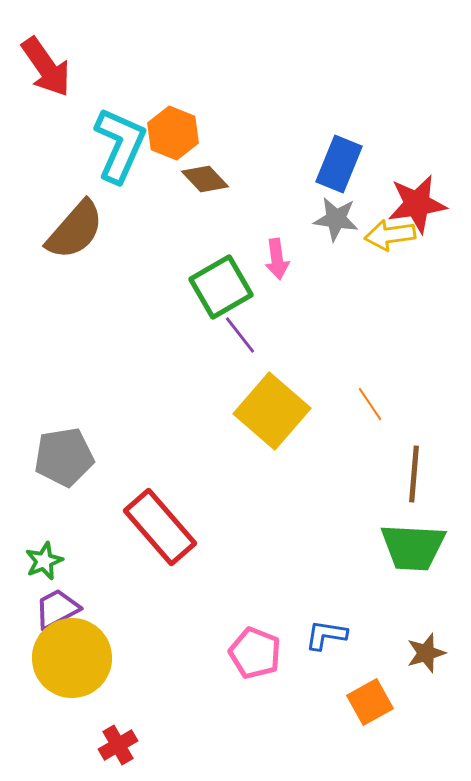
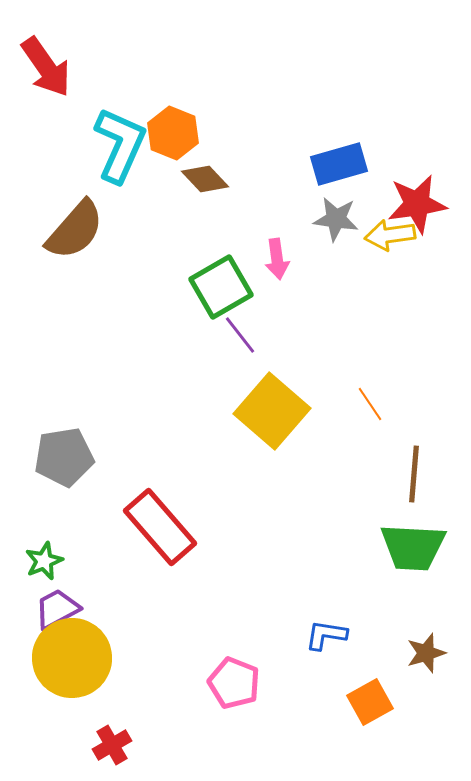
blue rectangle: rotated 52 degrees clockwise
pink pentagon: moved 21 px left, 30 px down
red cross: moved 6 px left
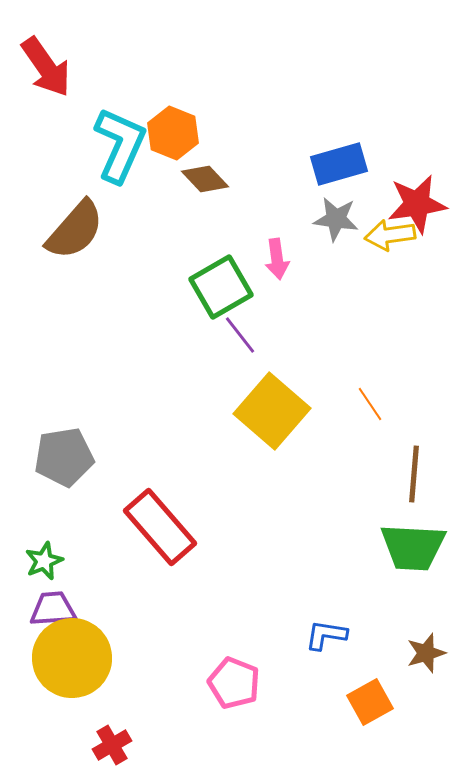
purple trapezoid: moved 4 px left; rotated 24 degrees clockwise
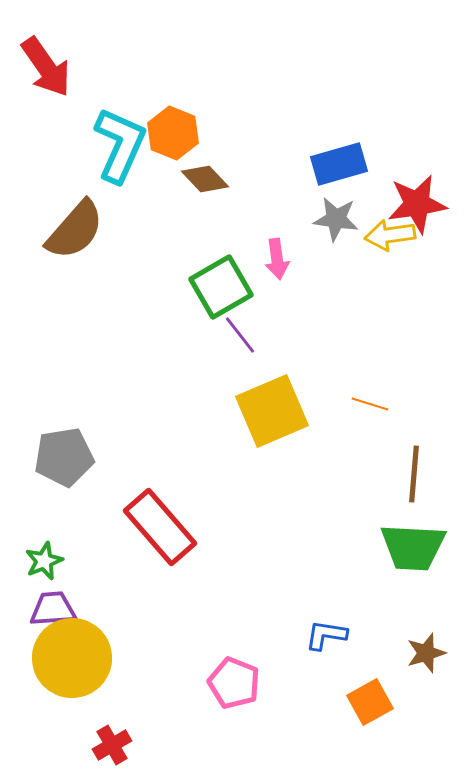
orange line: rotated 39 degrees counterclockwise
yellow square: rotated 26 degrees clockwise
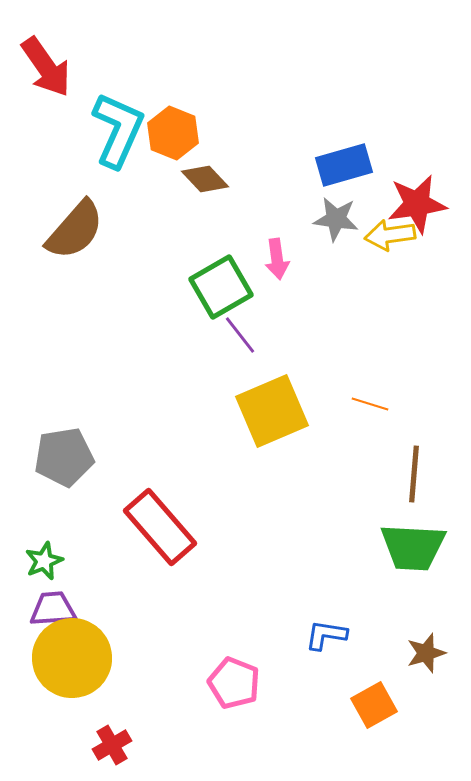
cyan L-shape: moved 2 px left, 15 px up
blue rectangle: moved 5 px right, 1 px down
orange square: moved 4 px right, 3 px down
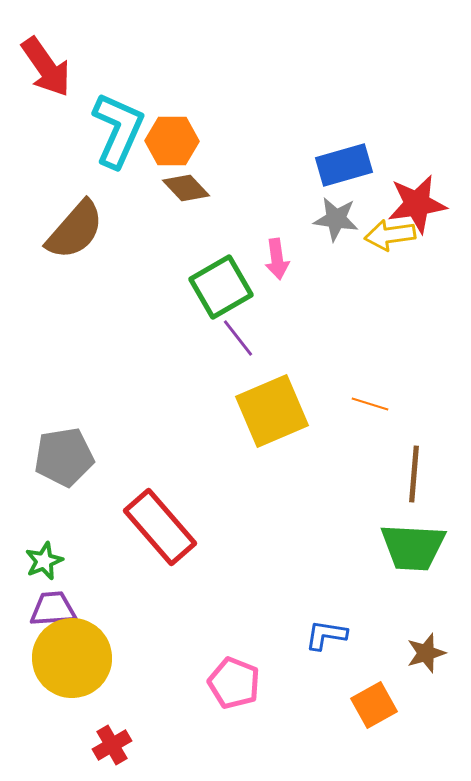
orange hexagon: moved 1 px left, 8 px down; rotated 21 degrees counterclockwise
brown diamond: moved 19 px left, 9 px down
purple line: moved 2 px left, 3 px down
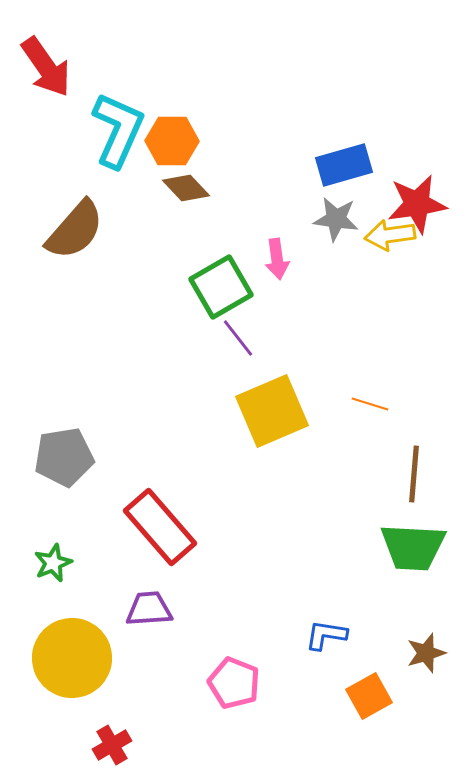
green star: moved 9 px right, 2 px down
purple trapezoid: moved 96 px right
orange square: moved 5 px left, 9 px up
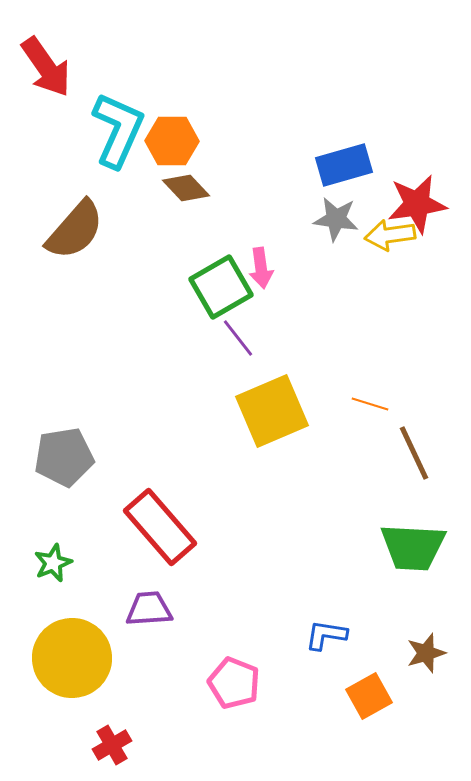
pink arrow: moved 16 px left, 9 px down
brown line: moved 21 px up; rotated 30 degrees counterclockwise
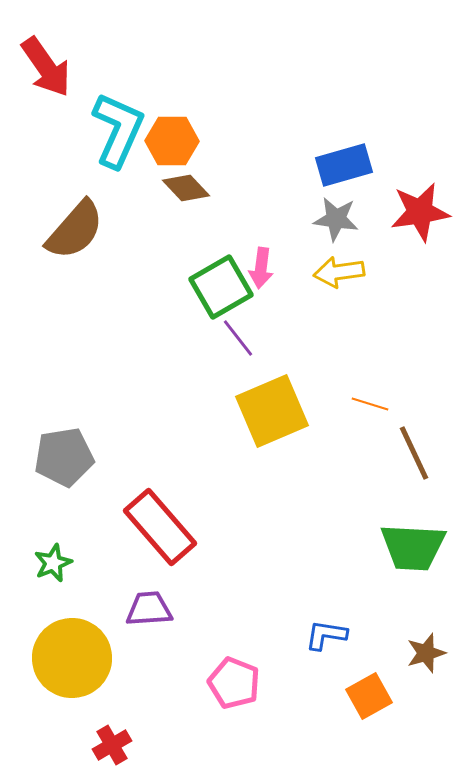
red star: moved 3 px right, 8 px down
yellow arrow: moved 51 px left, 37 px down
pink arrow: rotated 15 degrees clockwise
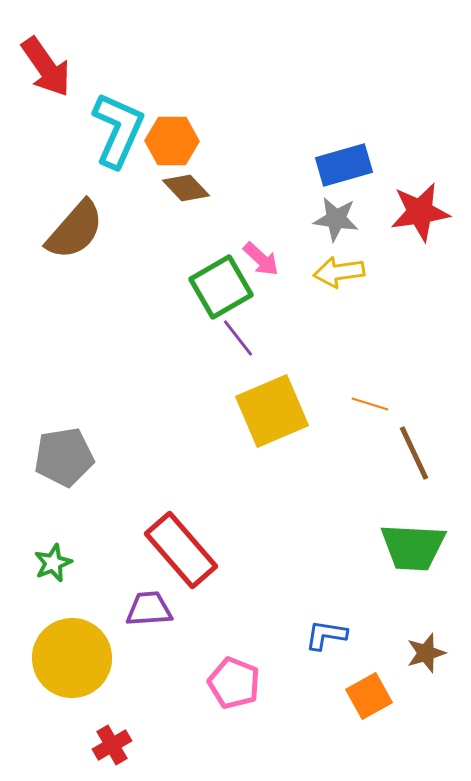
pink arrow: moved 9 px up; rotated 54 degrees counterclockwise
red rectangle: moved 21 px right, 23 px down
